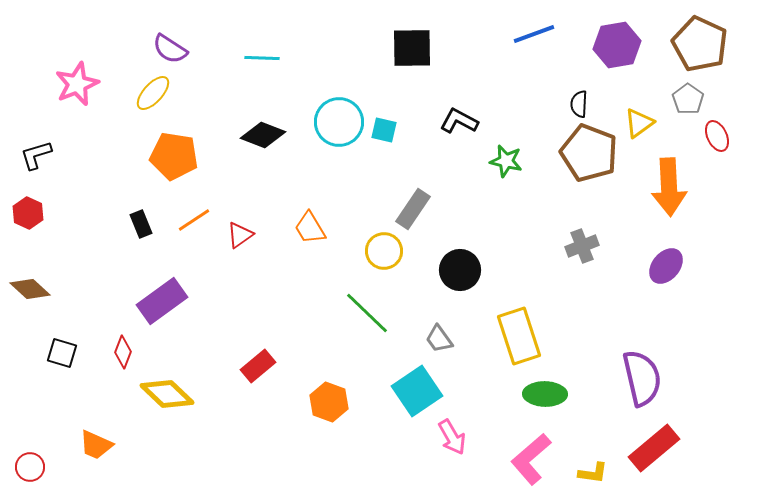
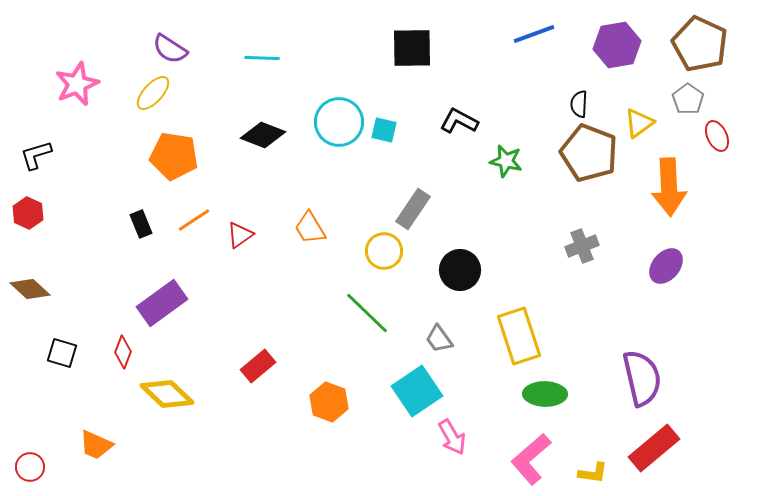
purple rectangle at (162, 301): moved 2 px down
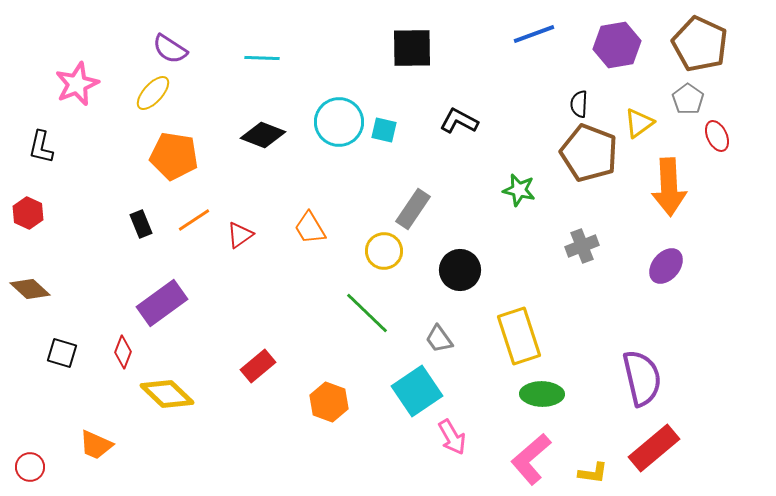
black L-shape at (36, 155): moved 5 px right, 8 px up; rotated 60 degrees counterclockwise
green star at (506, 161): moved 13 px right, 29 px down
green ellipse at (545, 394): moved 3 px left
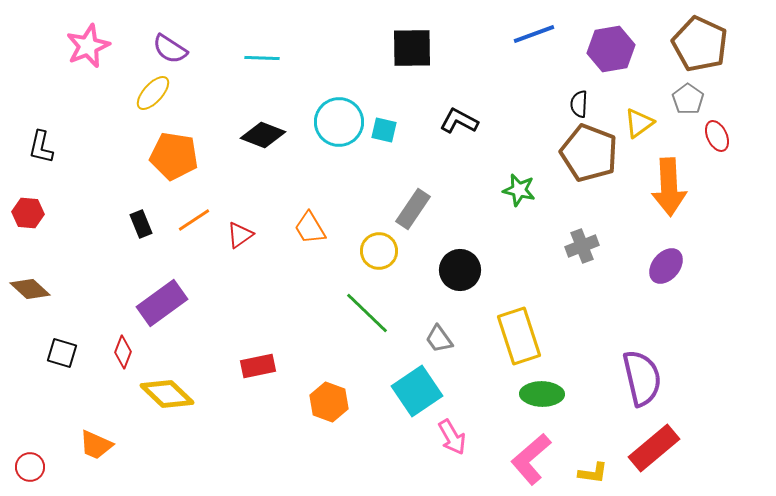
purple hexagon at (617, 45): moved 6 px left, 4 px down
pink star at (77, 84): moved 11 px right, 38 px up
red hexagon at (28, 213): rotated 20 degrees counterclockwise
yellow circle at (384, 251): moved 5 px left
red rectangle at (258, 366): rotated 28 degrees clockwise
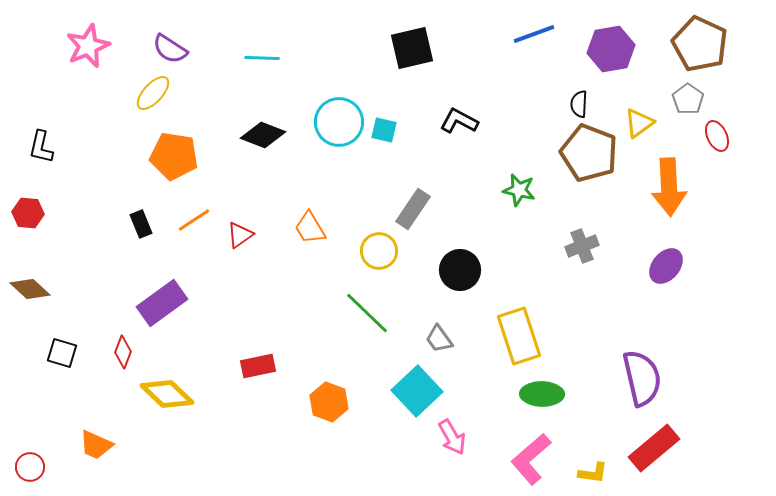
black square at (412, 48): rotated 12 degrees counterclockwise
cyan square at (417, 391): rotated 9 degrees counterclockwise
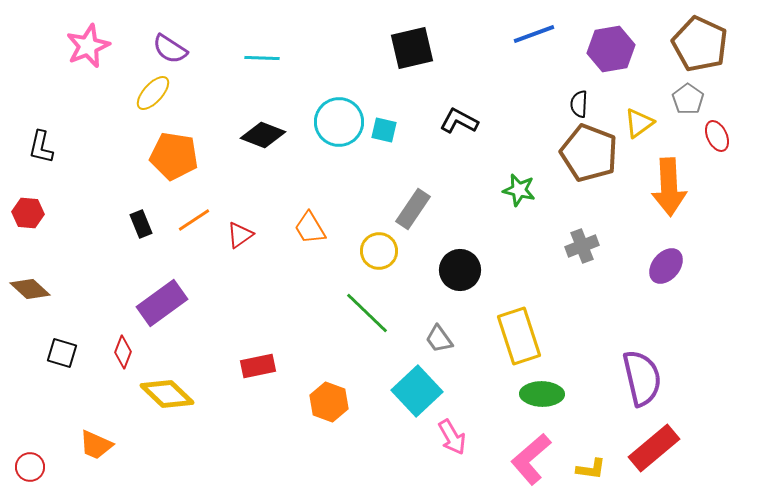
yellow L-shape at (593, 473): moved 2 px left, 4 px up
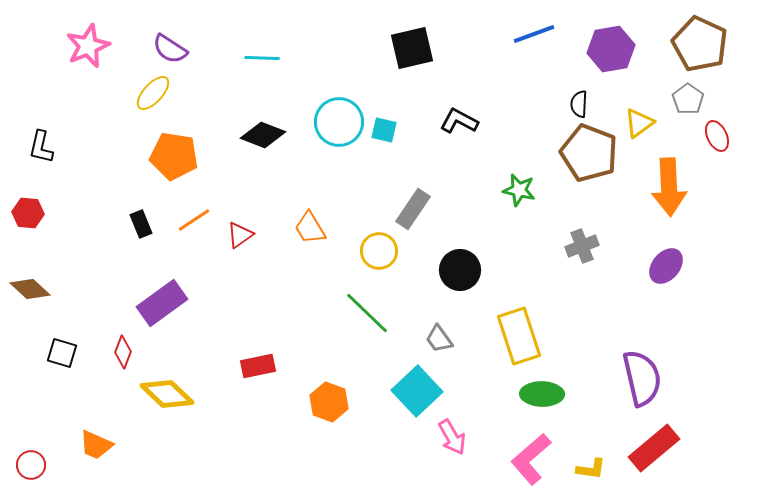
red circle at (30, 467): moved 1 px right, 2 px up
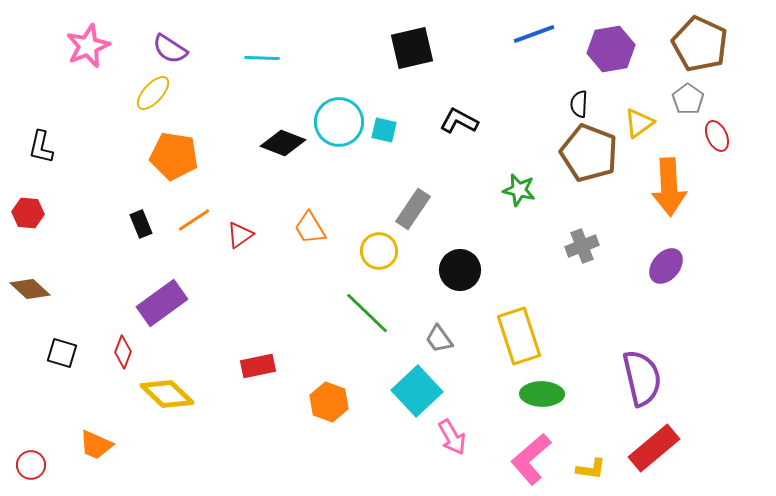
black diamond at (263, 135): moved 20 px right, 8 px down
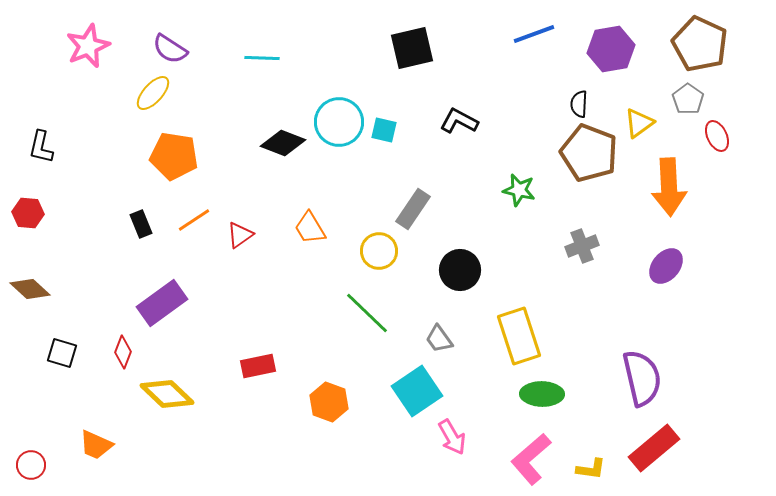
cyan square at (417, 391): rotated 9 degrees clockwise
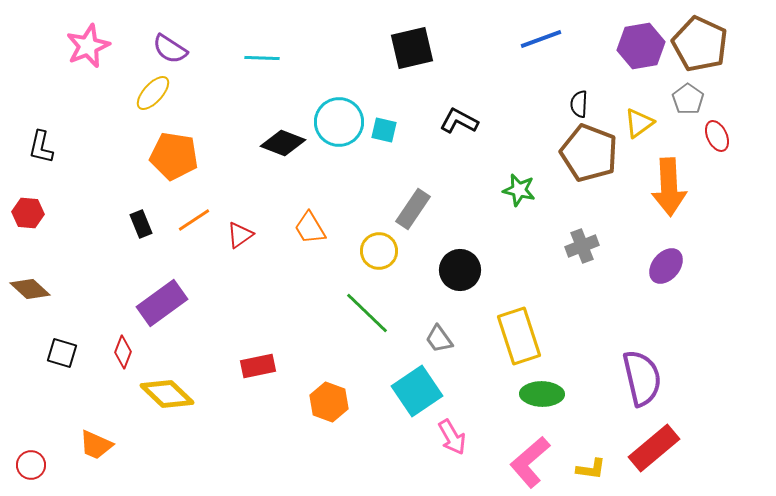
blue line at (534, 34): moved 7 px right, 5 px down
purple hexagon at (611, 49): moved 30 px right, 3 px up
pink L-shape at (531, 459): moved 1 px left, 3 px down
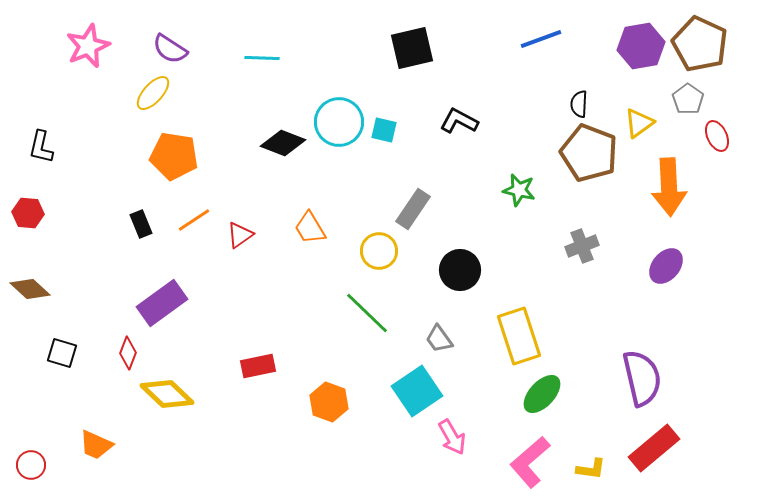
red diamond at (123, 352): moved 5 px right, 1 px down
green ellipse at (542, 394): rotated 48 degrees counterclockwise
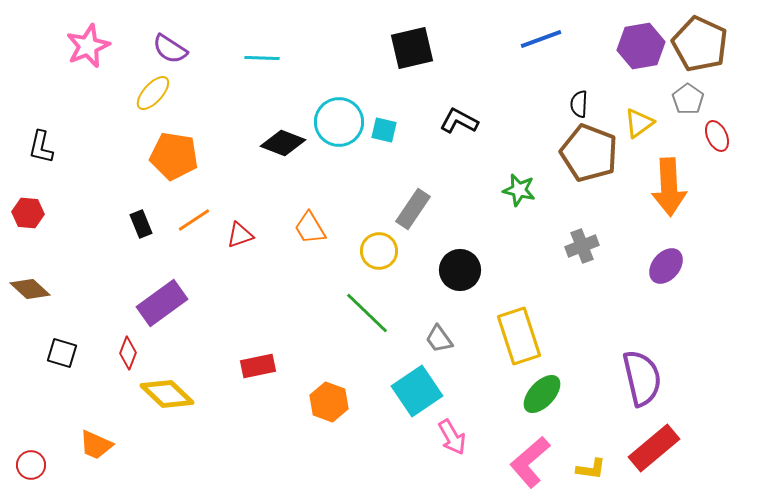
red triangle at (240, 235): rotated 16 degrees clockwise
